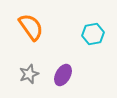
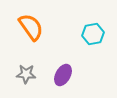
gray star: moved 3 px left; rotated 24 degrees clockwise
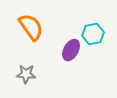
purple ellipse: moved 8 px right, 25 px up
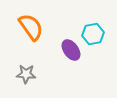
purple ellipse: rotated 65 degrees counterclockwise
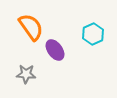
cyan hexagon: rotated 15 degrees counterclockwise
purple ellipse: moved 16 px left
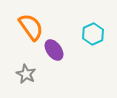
purple ellipse: moved 1 px left
gray star: rotated 24 degrees clockwise
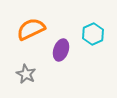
orange semicircle: moved 2 px down; rotated 80 degrees counterclockwise
purple ellipse: moved 7 px right; rotated 55 degrees clockwise
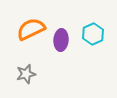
purple ellipse: moved 10 px up; rotated 15 degrees counterclockwise
gray star: rotated 30 degrees clockwise
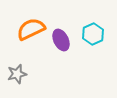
purple ellipse: rotated 30 degrees counterclockwise
gray star: moved 9 px left
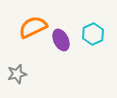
orange semicircle: moved 2 px right, 2 px up
